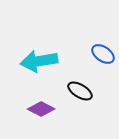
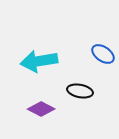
black ellipse: rotated 20 degrees counterclockwise
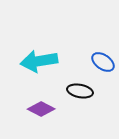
blue ellipse: moved 8 px down
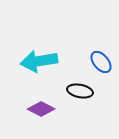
blue ellipse: moved 2 px left; rotated 15 degrees clockwise
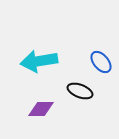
black ellipse: rotated 10 degrees clockwise
purple diamond: rotated 28 degrees counterclockwise
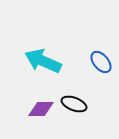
cyan arrow: moved 4 px right; rotated 33 degrees clockwise
black ellipse: moved 6 px left, 13 px down
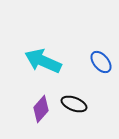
purple diamond: rotated 48 degrees counterclockwise
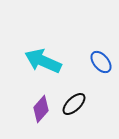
black ellipse: rotated 65 degrees counterclockwise
